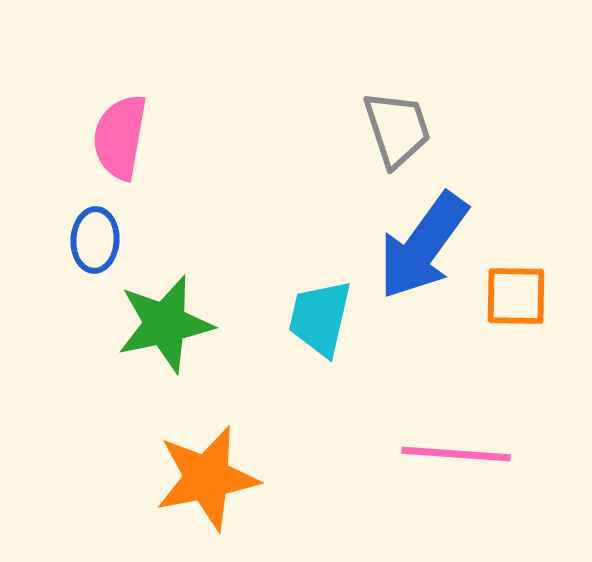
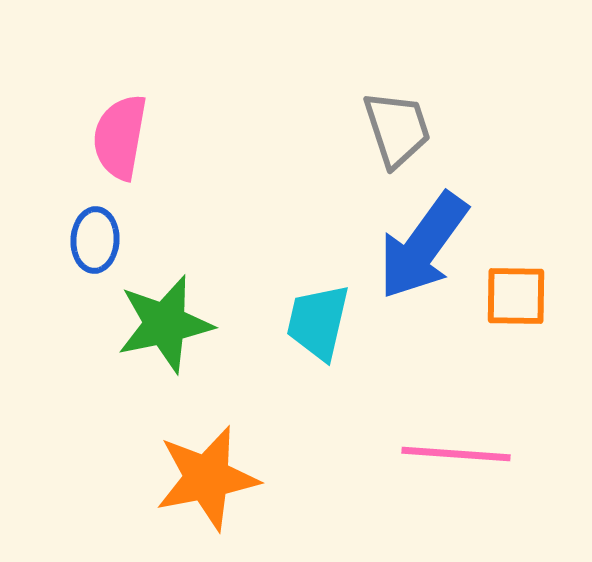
cyan trapezoid: moved 2 px left, 4 px down
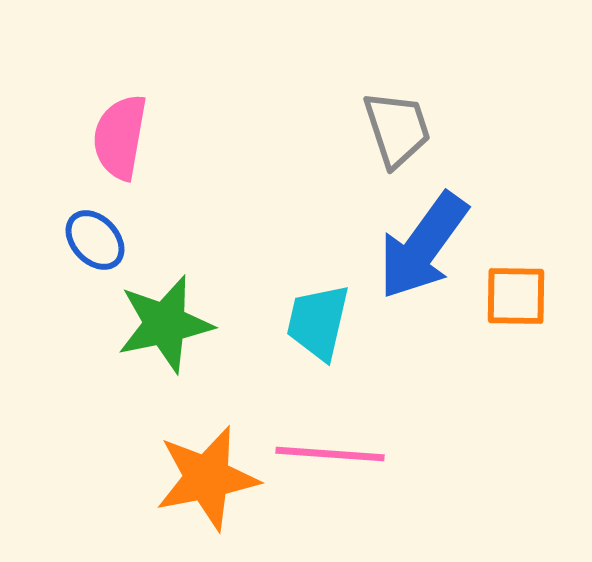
blue ellipse: rotated 46 degrees counterclockwise
pink line: moved 126 px left
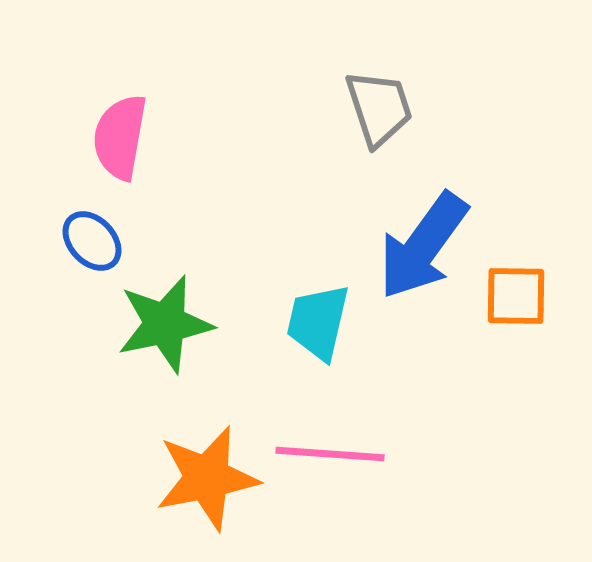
gray trapezoid: moved 18 px left, 21 px up
blue ellipse: moved 3 px left, 1 px down
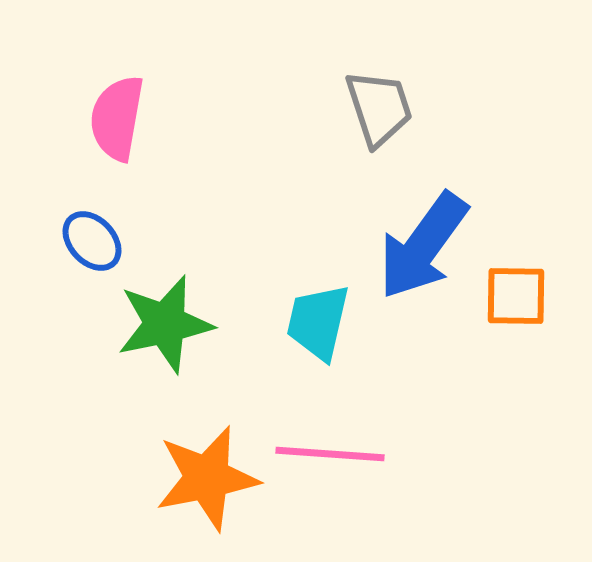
pink semicircle: moved 3 px left, 19 px up
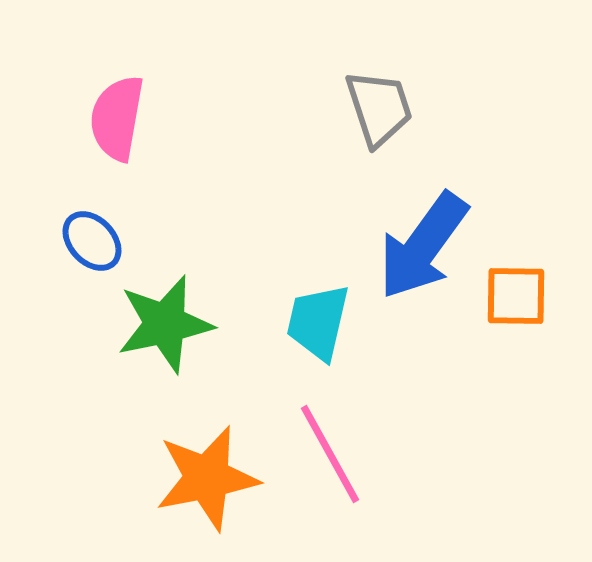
pink line: rotated 57 degrees clockwise
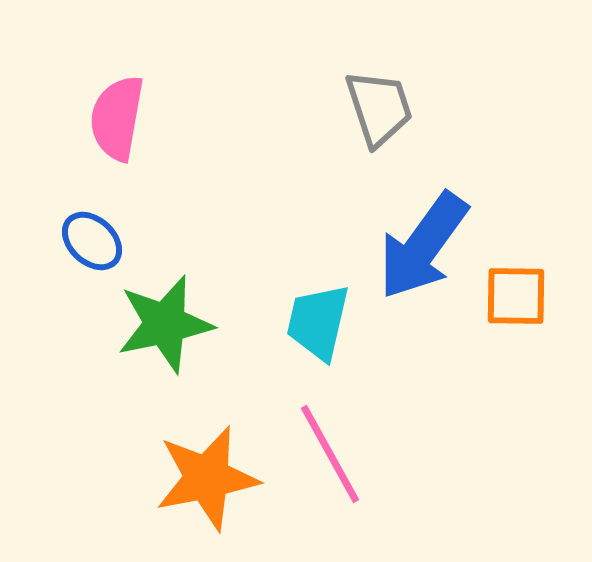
blue ellipse: rotated 4 degrees counterclockwise
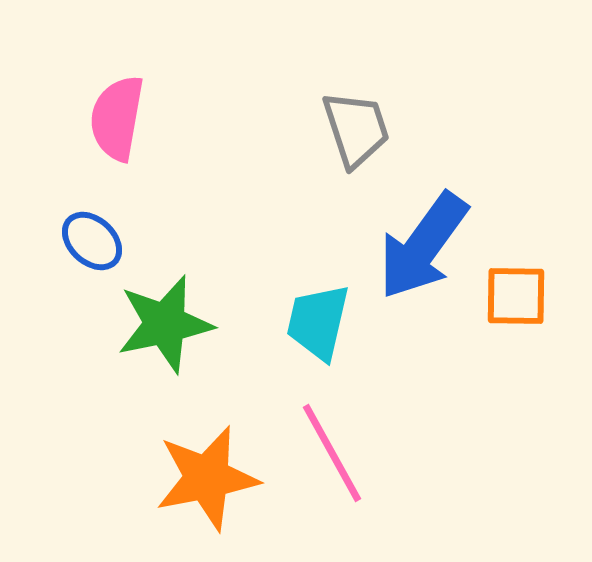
gray trapezoid: moved 23 px left, 21 px down
pink line: moved 2 px right, 1 px up
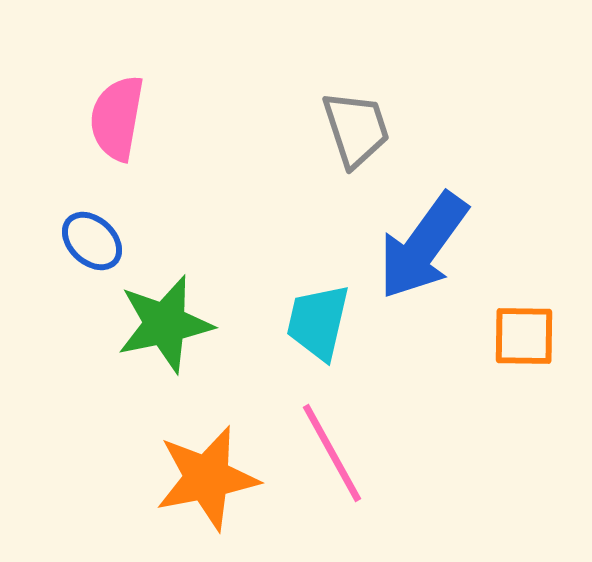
orange square: moved 8 px right, 40 px down
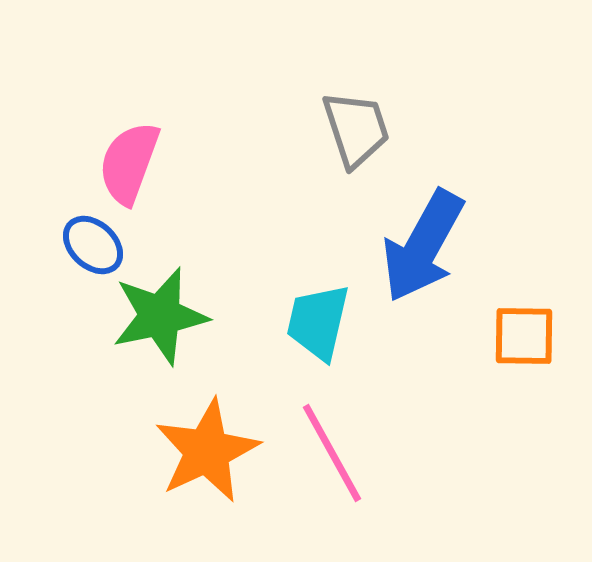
pink semicircle: moved 12 px right, 45 px down; rotated 10 degrees clockwise
blue ellipse: moved 1 px right, 4 px down
blue arrow: rotated 7 degrees counterclockwise
green star: moved 5 px left, 8 px up
orange star: moved 27 px up; rotated 14 degrees counterclockwise
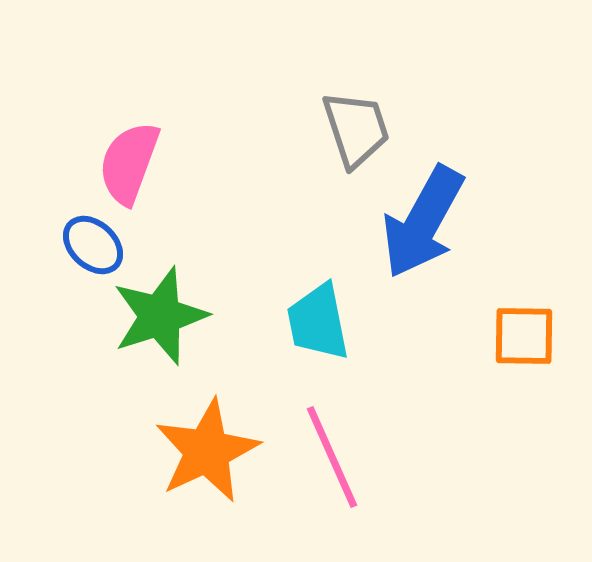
blue arrow: moved 24 px up
green star: rotated 6 degrees counterclockwise
cyan trapezoid: rotated 24 degrees counterclockwise
pink line: moved 4 px down; rotated 5 degrees clockwise
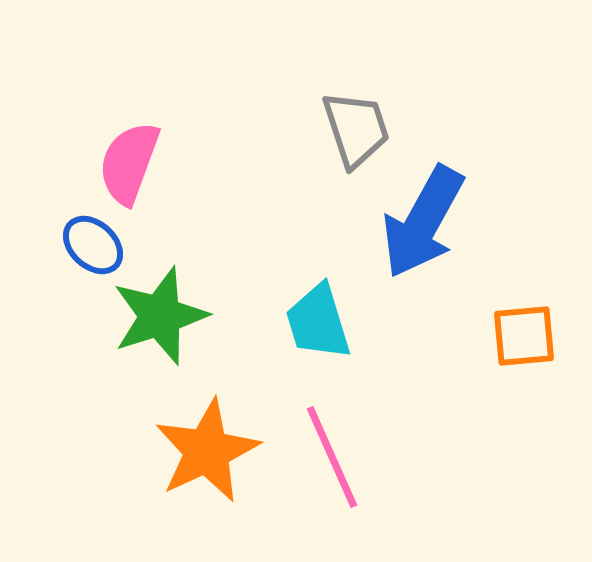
cyan trapezoid: rotated 6 degrees counterclockwise
orange square: rotated 6 degrees counterclockwise
